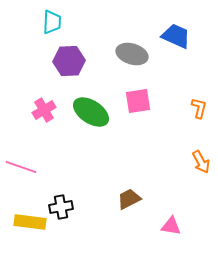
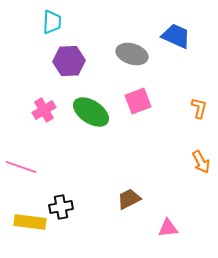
pink square: rotated 12 degrees counterclockwise
pink triangle: moved 3 px left, 2 px down; rotated 15 degrees counterclockwise
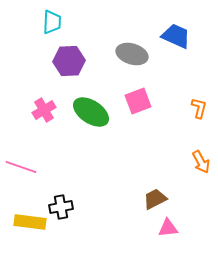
brown trapezoid: moved 26 px right
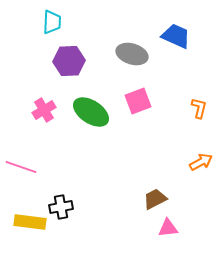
orange arrow: rotated 90 degrees counterclockwise
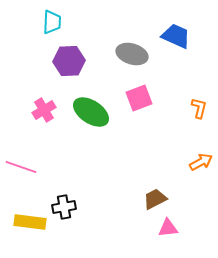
pink square: moved 1 px right, 3 px up
black cross: moved 3 px right
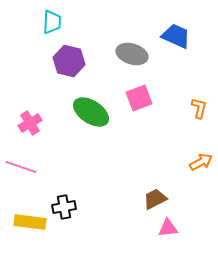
purple hexagon: rotated 16 degrees clockwise
pink cross: moved 14 px left, 13 px down
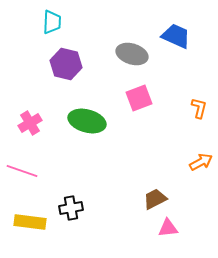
purple hexagon: moved 3 px left, 3 px down
green ellipse: moved 4 px left, 9 px down; rotated 18 degrees counterclockwise
pink line: moved 1 px right, 4 px down
black cross: moved 7 px right, 1 px down
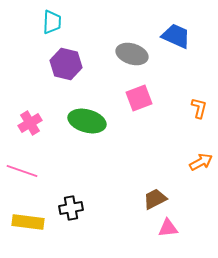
yellow rectangle: moved 2 px left
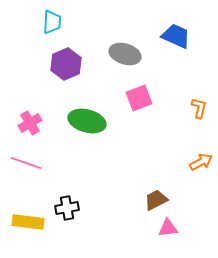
gray ellipse: moved 7 px left
purple hexagon: rotated 24 degrees clockwise
pink line: moved 4 px right, 8 px up
brown trapezoid: moved 1 px right, 1 px down
black cross: moved 4 px left
